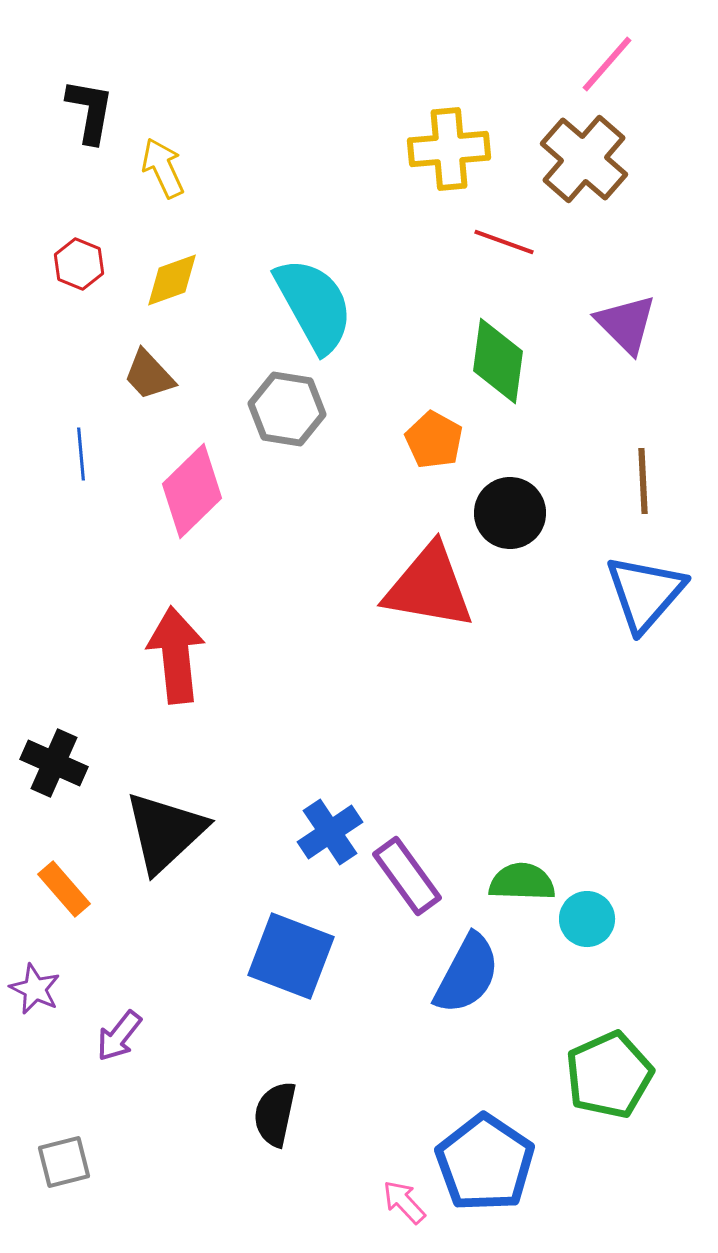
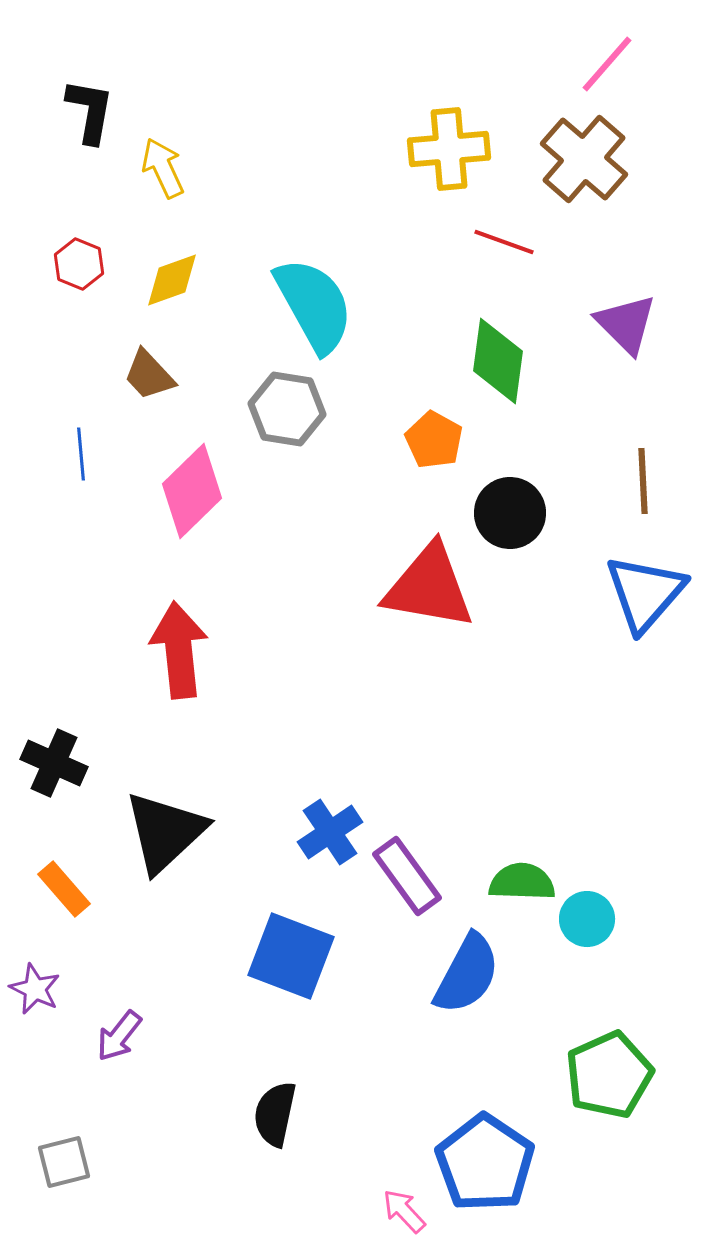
red arrow: moved 3 px right, 5 px up
pink arrow: moved 9 px down
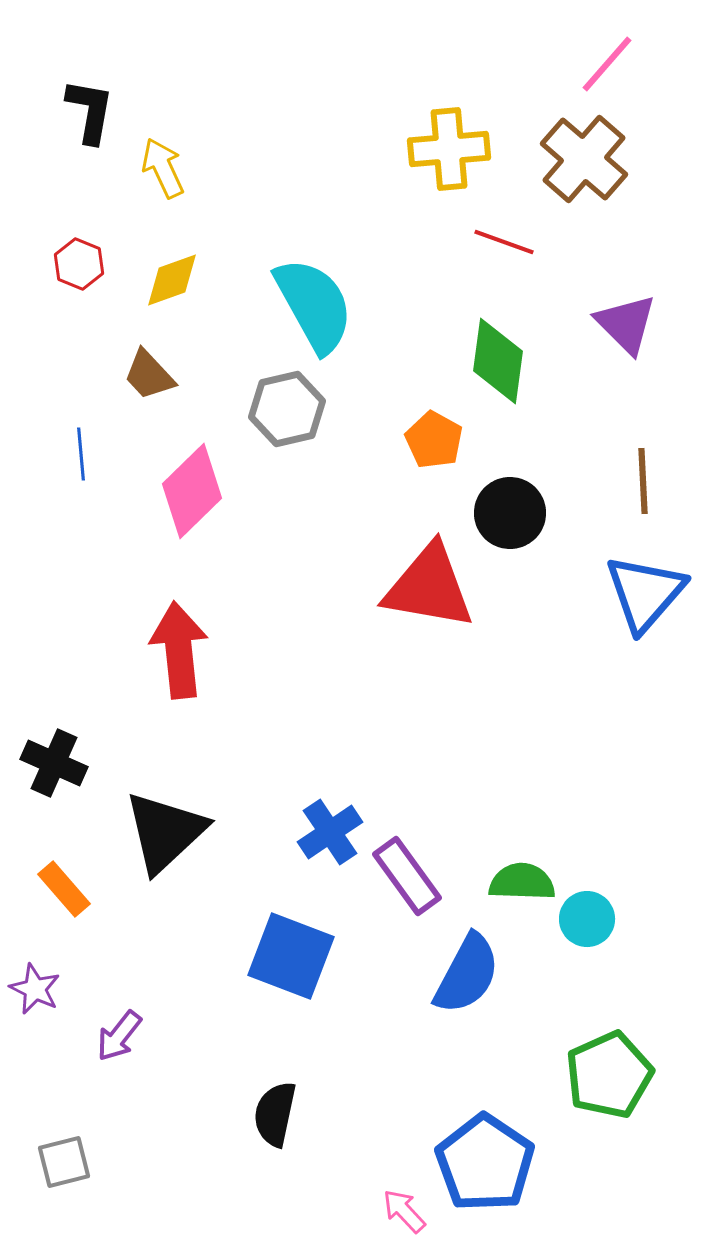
gray hexagon: rotated 22 degrees counterclockwise
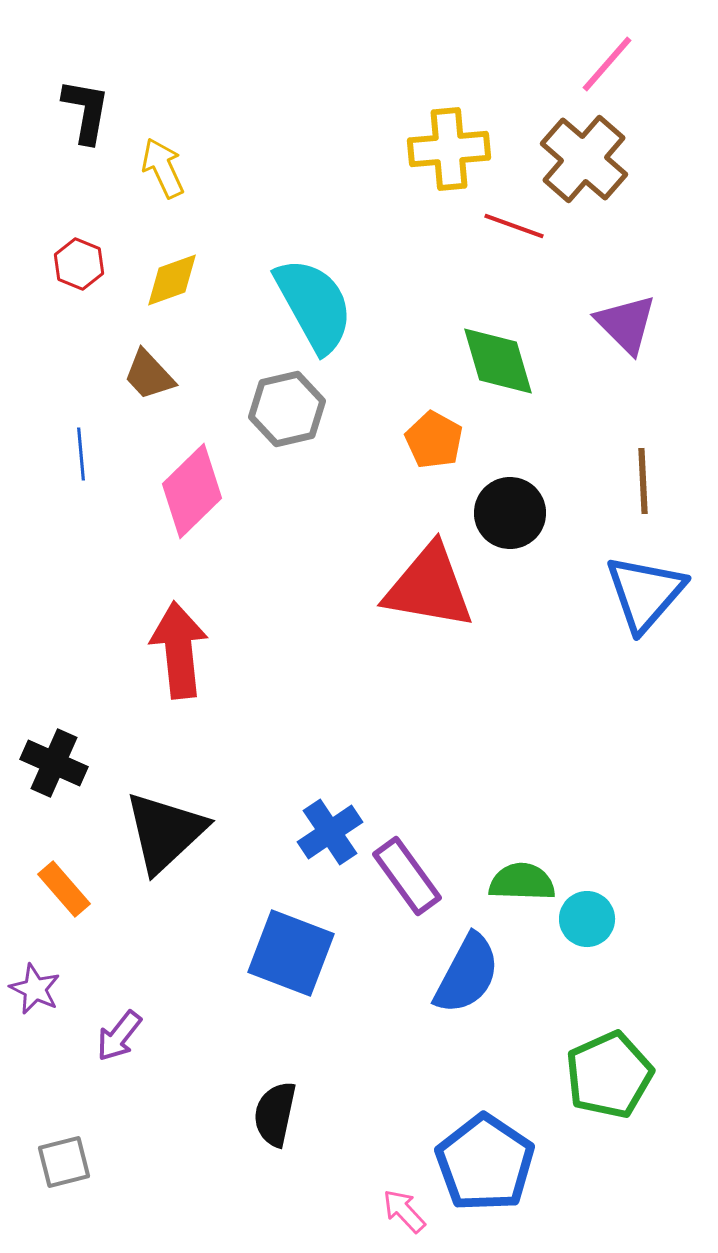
black L-shape: moved 4 px left
red line: moved 10 px right, 16 px up
green diamond: rotated 24 degrees counterclockwise
blue square: moved 3 px up
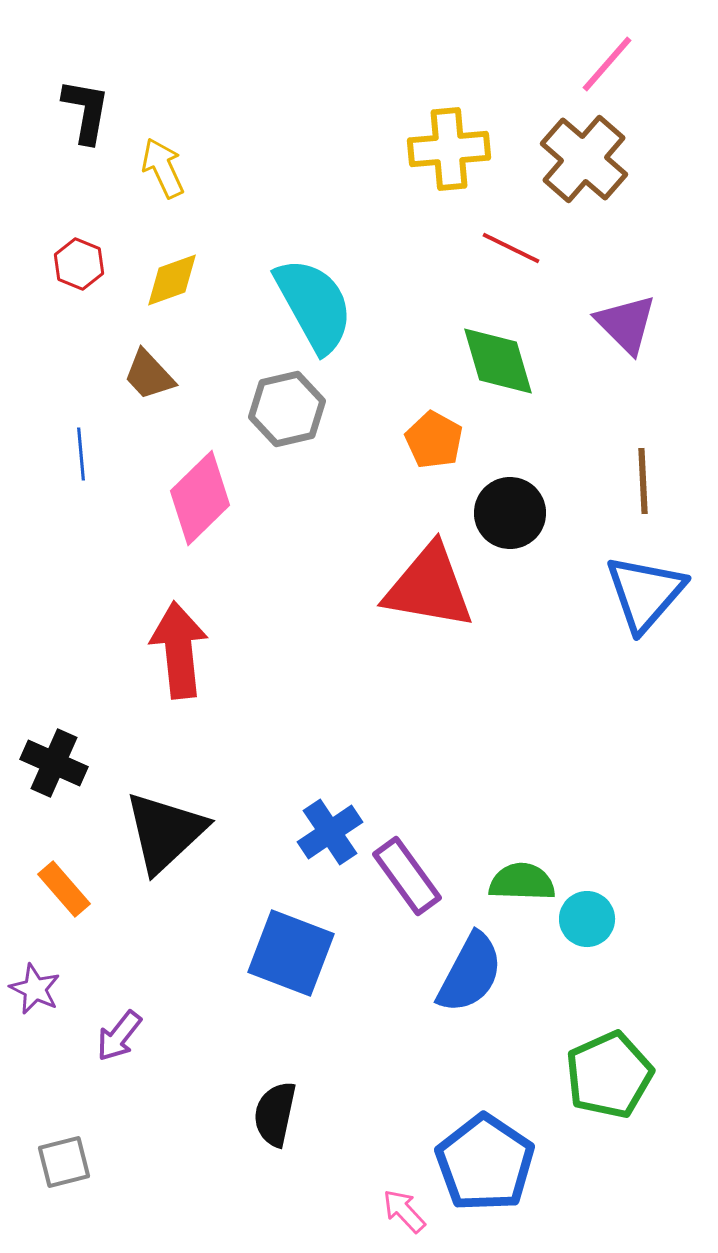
red line: moved 3 px left, 22 px down; rotated 6 degrees clockwise
pink diamond: moved 8 px right, 7 px down
blue semicircle: moved 3 px right, 1 px up
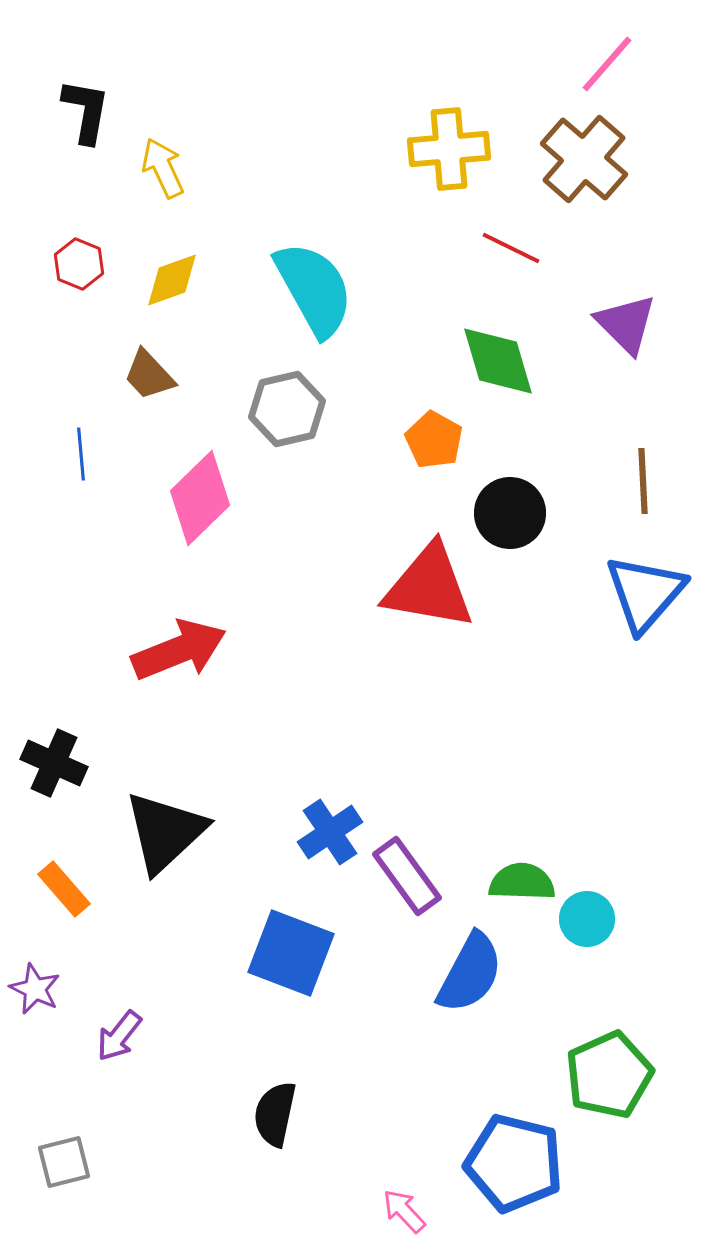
cyan semicircle: moved 16 px up
red arrow: rotated 74 degrees clockwise
blue pentagon: moved 29 px right; rotated 20 degrees counterclockwise
